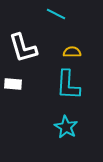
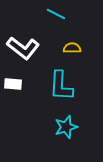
white L-shape: rotated 36 degrees counterclockwise
yellow semicircle: moved 4 px up
cyan L-shape: moved 7 px left, 1 px down
cyan star: rotated 25 degrees clockwise
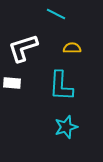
white L-shape: rotated 124 degrees clockwise
white rectangle: moved 1 px left, 1 px up
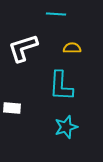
cyan line: rotated 24 degrees counterclockwise
white rectangle: moved 25 px down
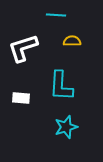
cyan line: moved 1 px down
yellow semicircle: moved 7 px up
white rectangle: moved 9 px right, 10 px up
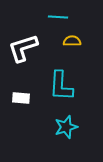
cyan line: moved 2 px right, 2 px down
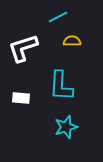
cyan line: rotated 30 degrees counterclockwise
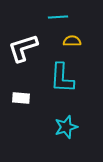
cyan line: rotated 24 degrees clockwise
cyan L-shape: moved 1 px right, 8 px up
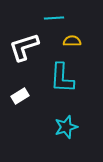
cyan line: moved 4 px left, 1 px down
white L-shape: moved 1 px right, 1 px up
white rectangle: moved 1 px left, 2 px up; rotated 36 degrees counterclockwise
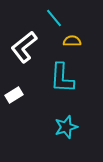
cyan line: rotated 54 degrees clockwise
white L-shape: rotated 20 degrees counterclockwise
white rectangle: moved 6 px left, 1 px up
